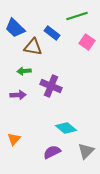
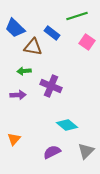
cyan diamond: moved 1 px right, 3 px up
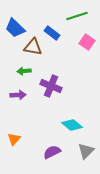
cyan diamond: moved 5 px right
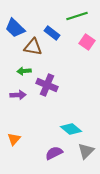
purple cross: moved 4 px left, 1 px up
cyan diamond: moved 1 px left, 4 px down
purple semicircle: moved 2 px right, 1 px down
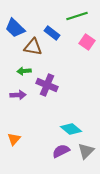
purple semicircle: moved 7 px right, 2 px up
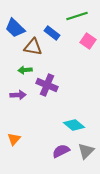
pink square: moved 1 px right, 1 px up
green arrow: moved 1 px right, 1 px up
cyan diamond: moved 3 px right, 4 px up
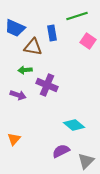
blue trapezoid: rotated 20 degrees counterclockwise
blue rectangle: rotated 42 degrees clockwise
purple arrow: rotated 21 degrees clockwise
gray triangle: moved 10 px down
